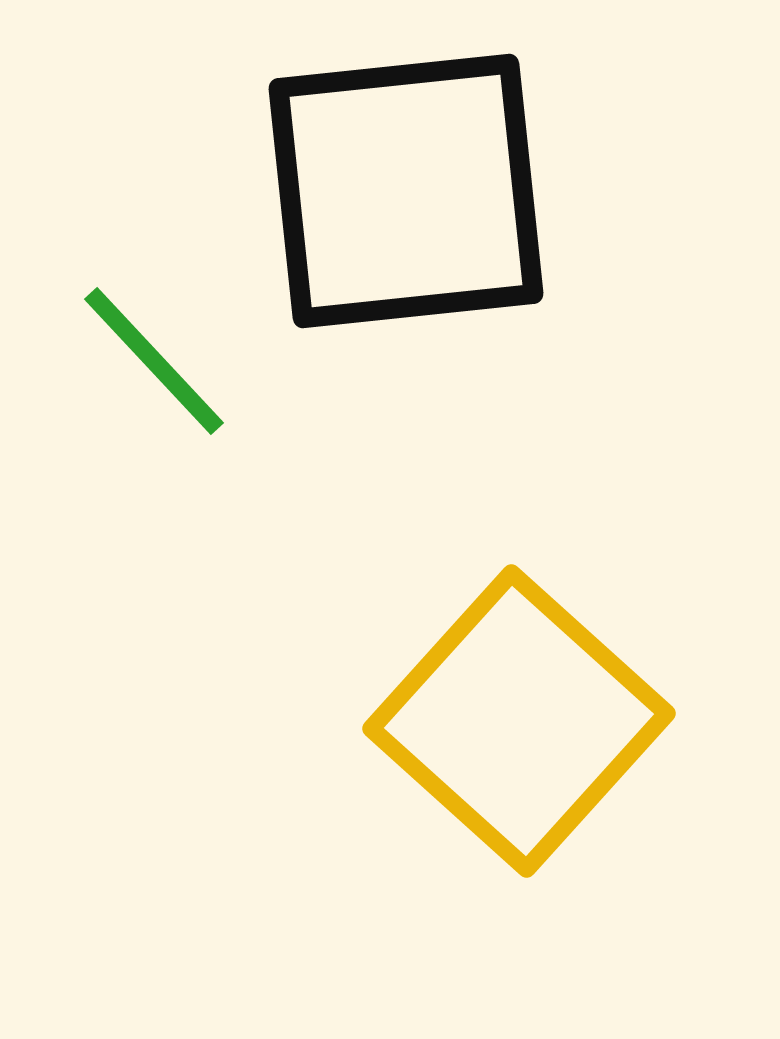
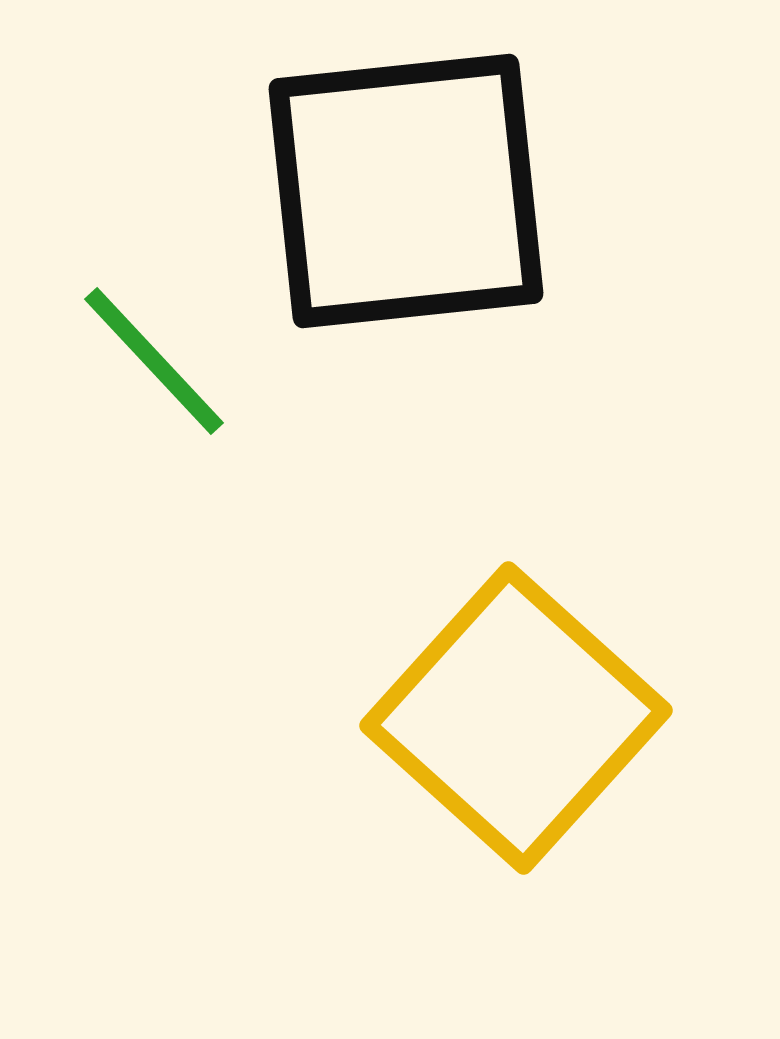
yellow square: moved 3 px left, 3 px up
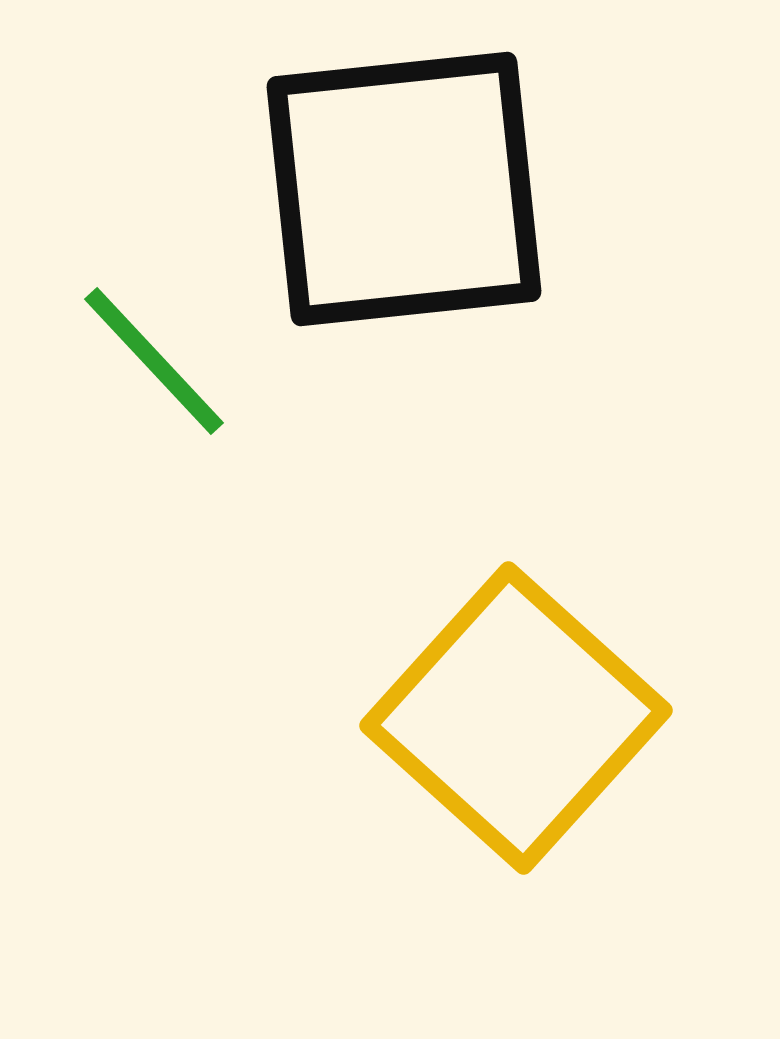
black square: moved 2 px left, 2 px up
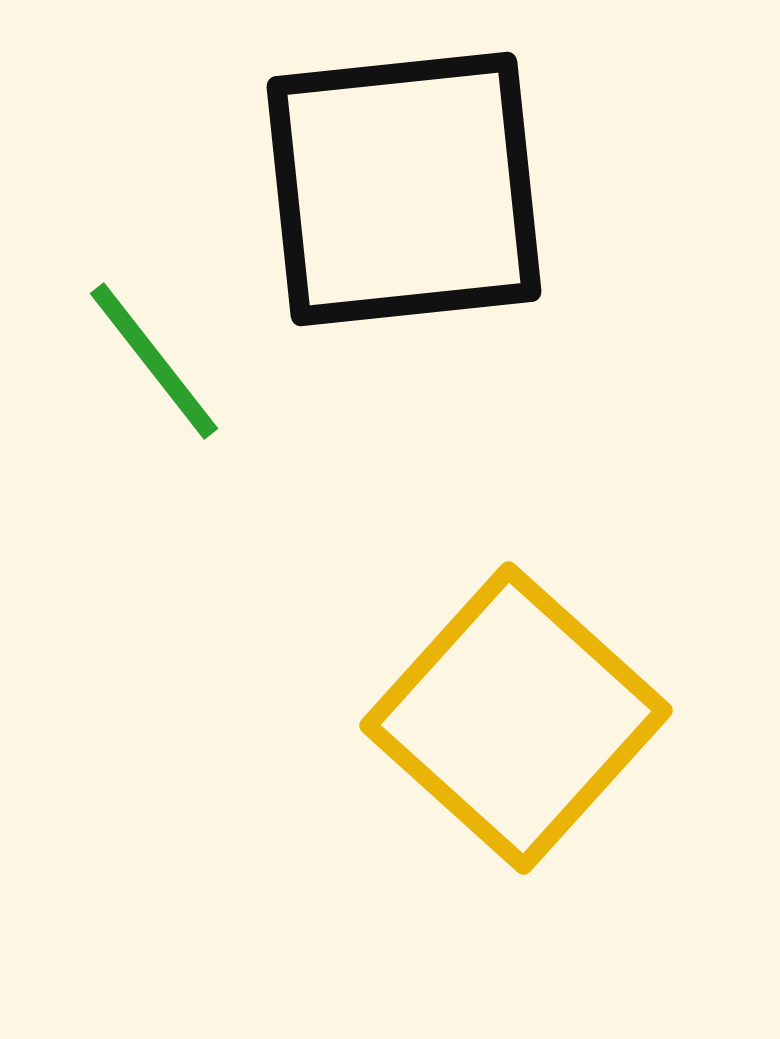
green line: rotated 5 degrees clockwise
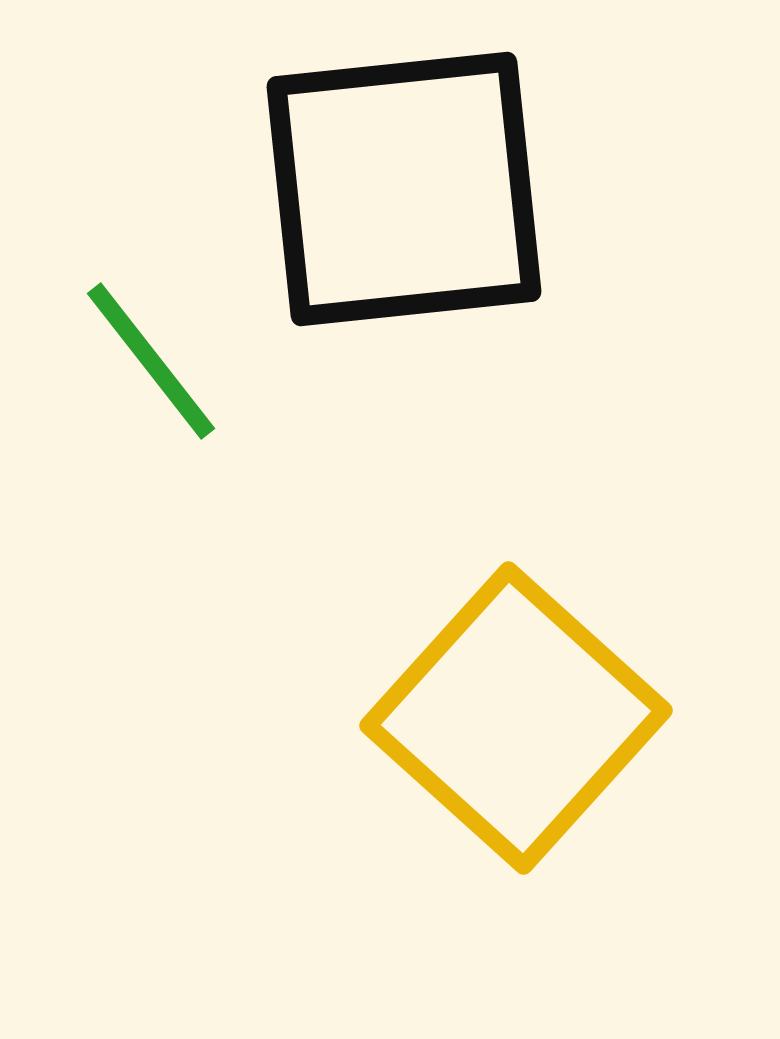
green line: moved 3 px left
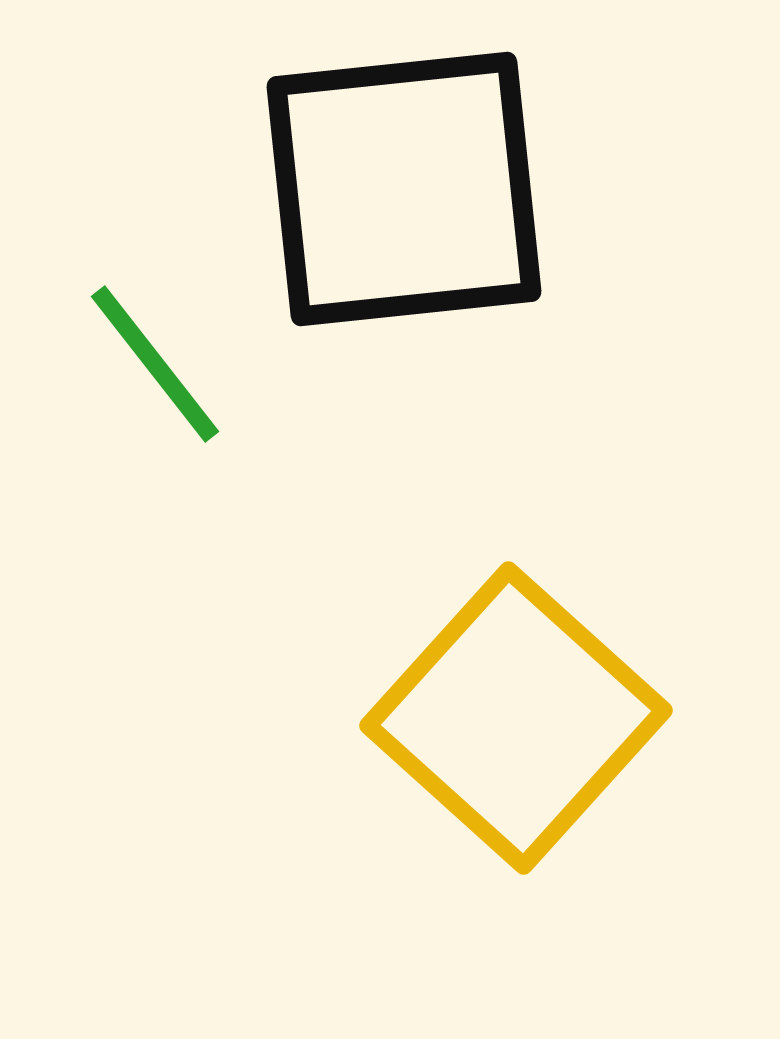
green line: moved 4 px right, 3 px down
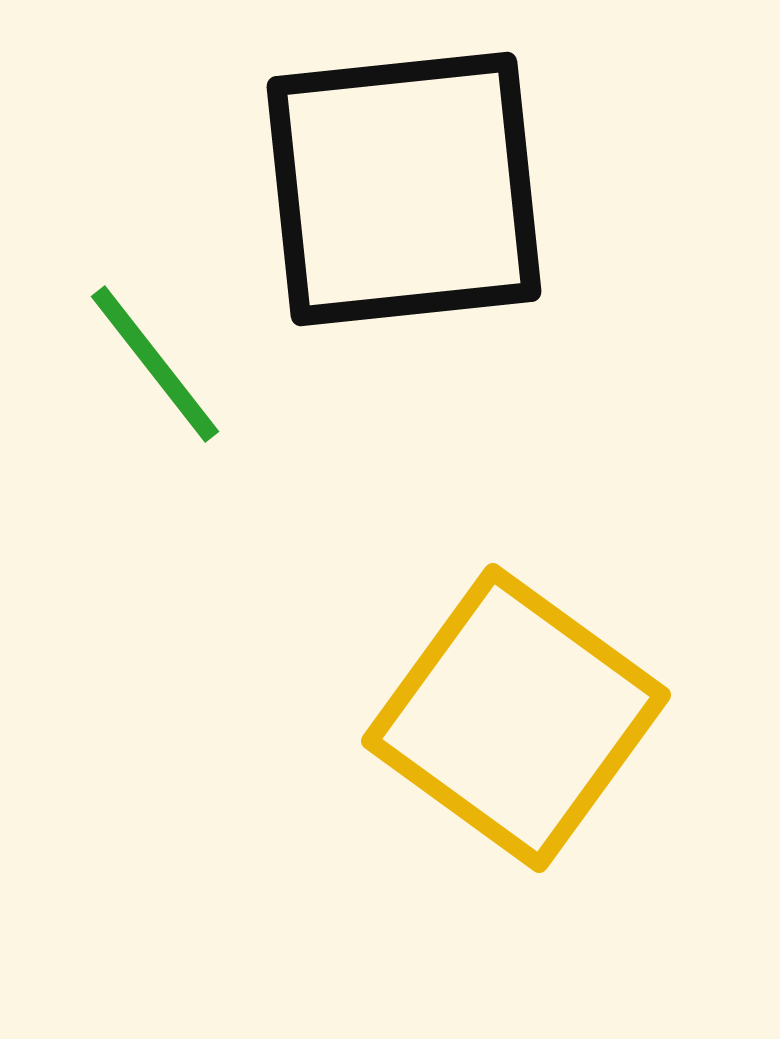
yellow square: rotated 6 degrees counterclockwise
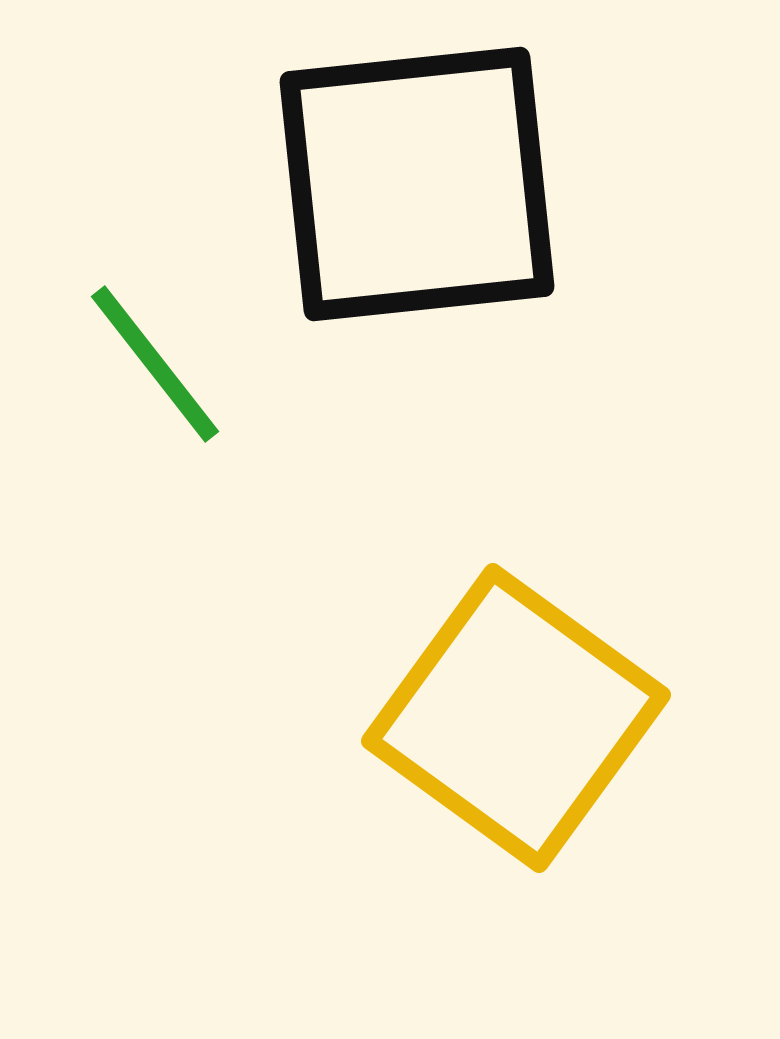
black square: moved 13 px right, 5 px up
